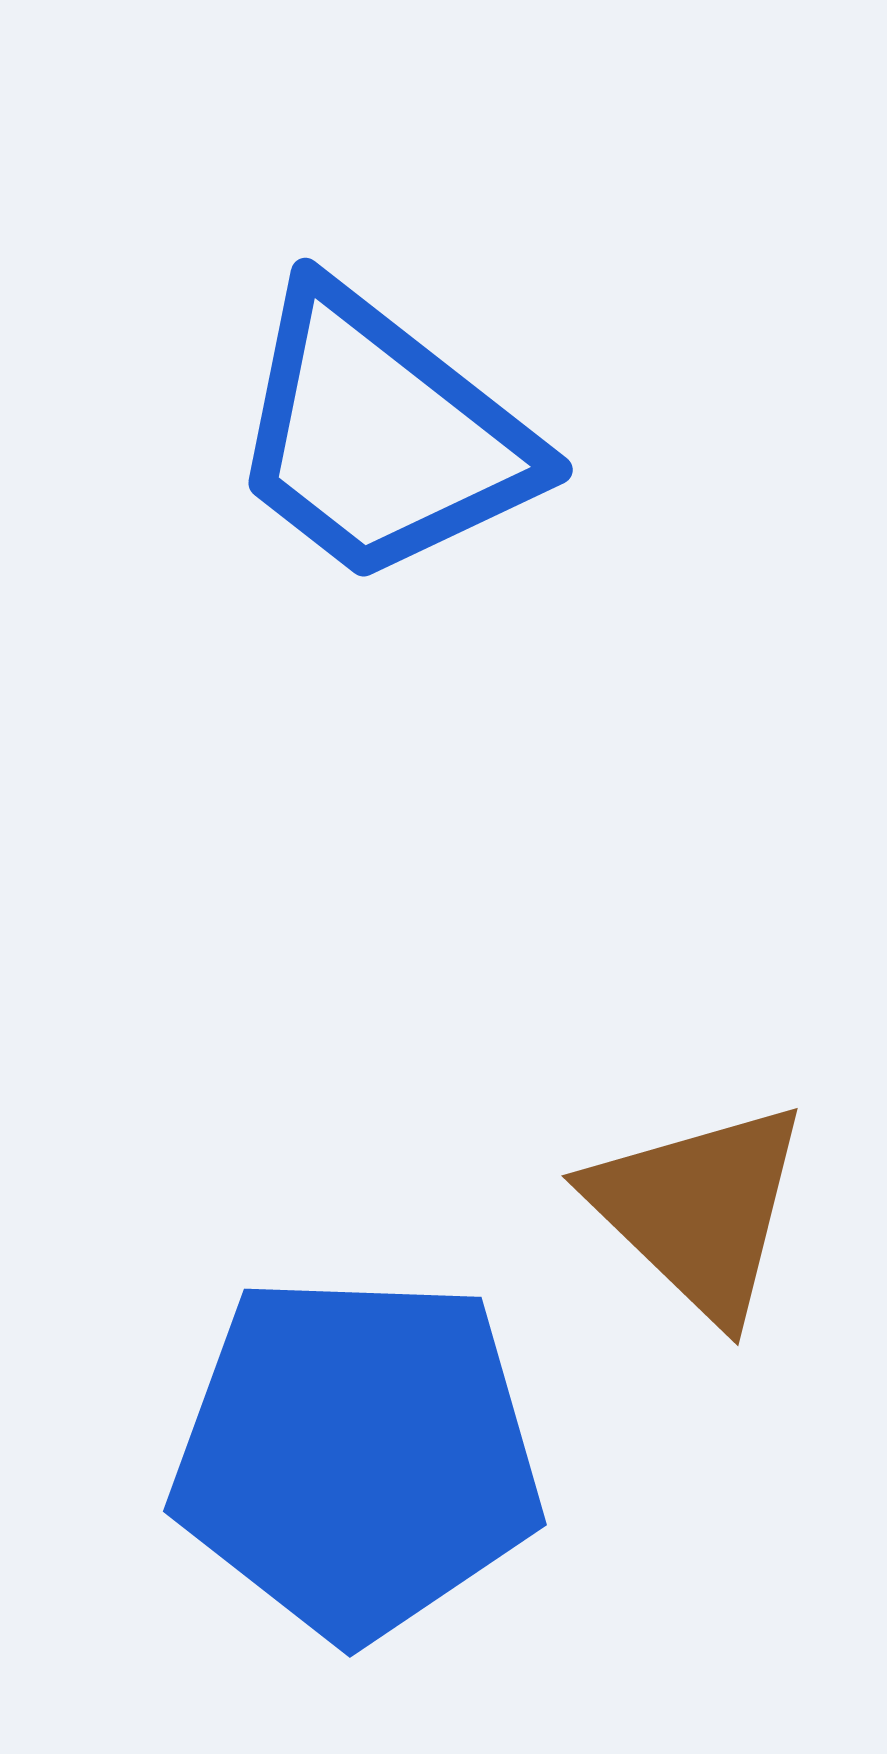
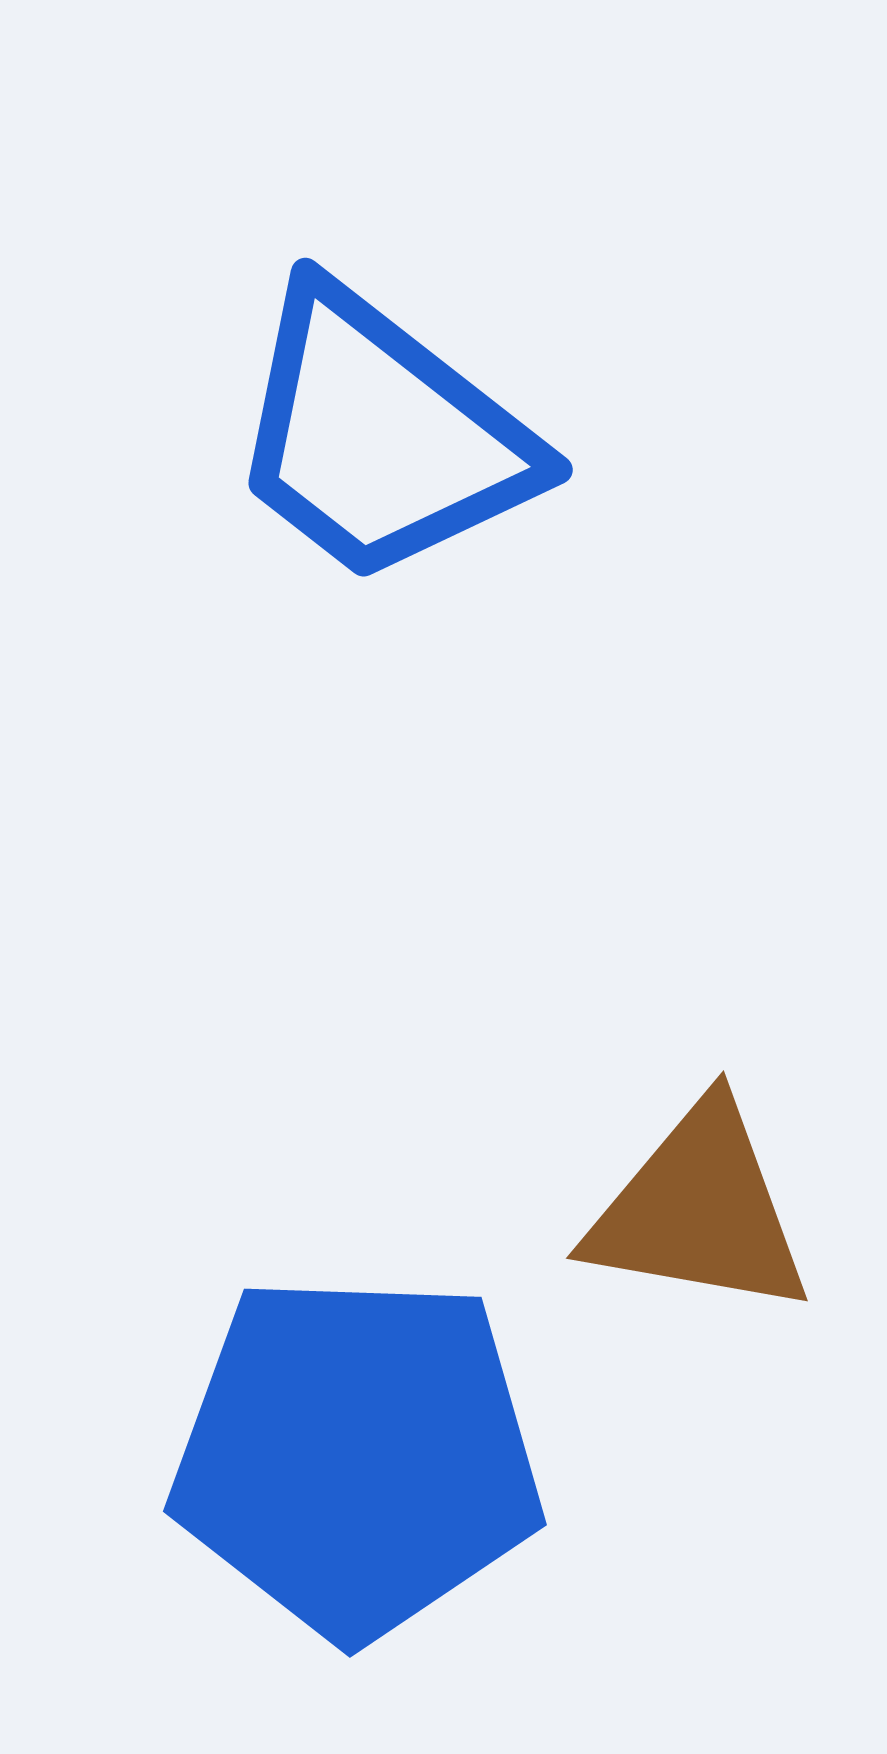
brown triangle: rotated 34 degrees counterclockwise
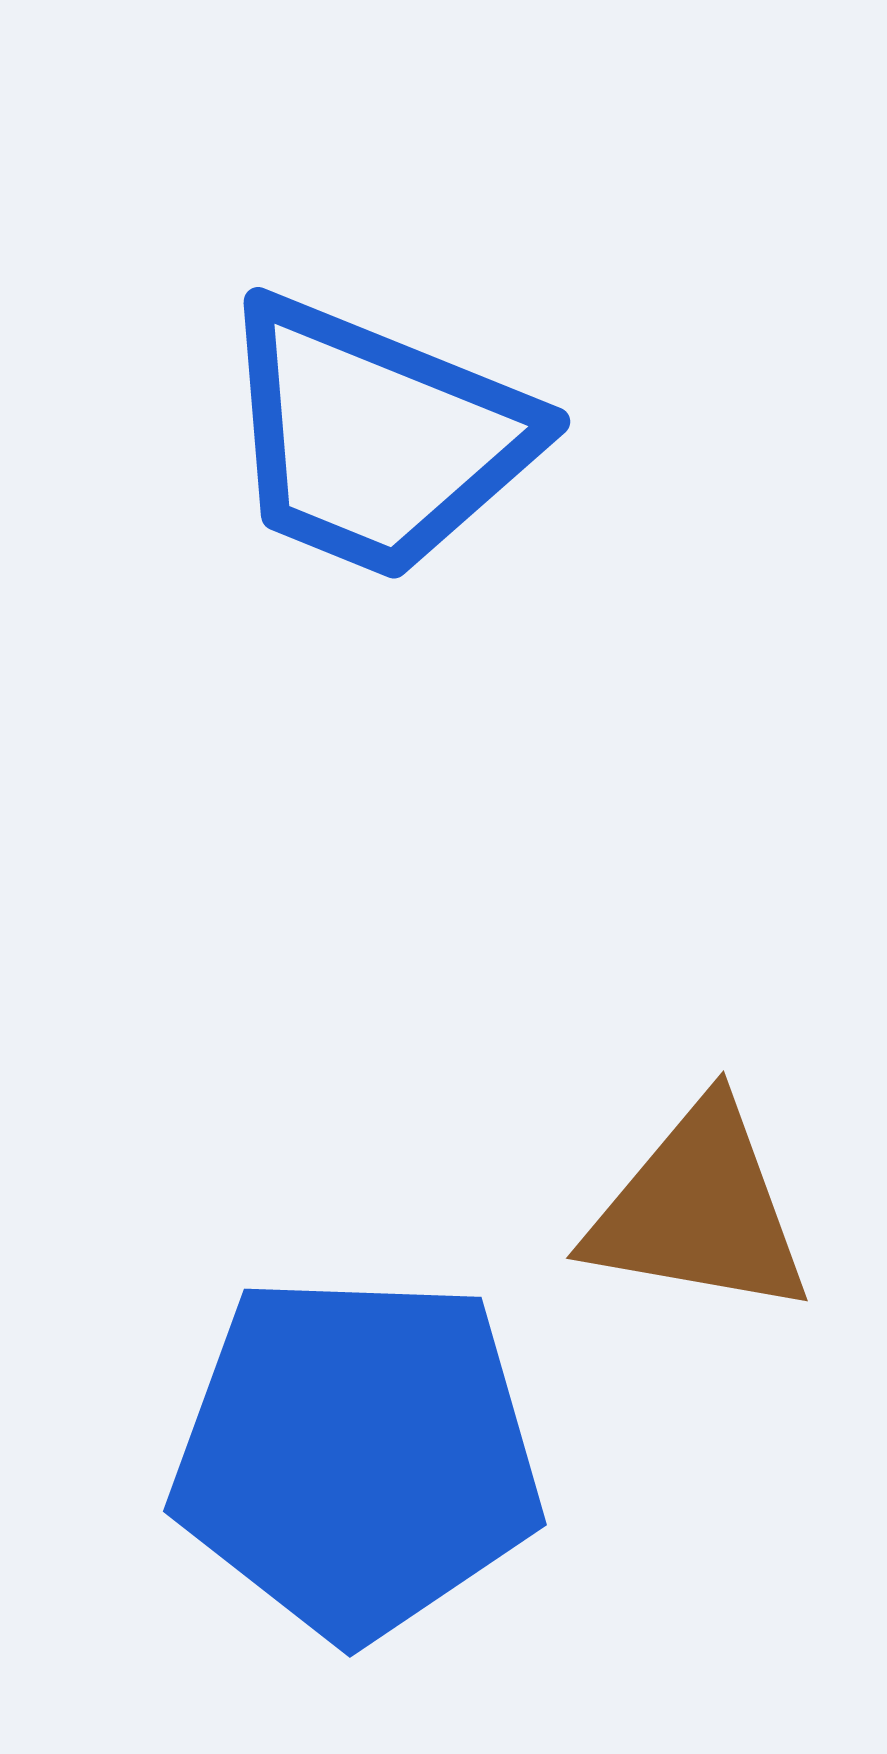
blue trapezoid: moved 5 px left, 2 px down; rotated 16 degrees counterclockwise
